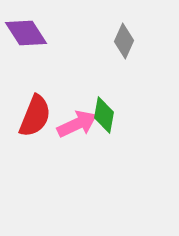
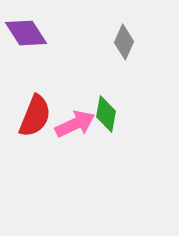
gray diamond: moved 1 px down
green diamond: moved 2 px right, 1 px up
pink arrow: moved 2 px left
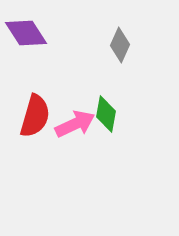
gray diamond: moved 4 px left, 3 px down
red semicircle: rotated 6 degrees counterclockwise
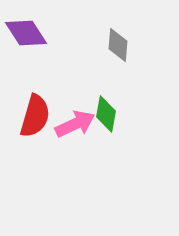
gray diamond: moved 2 px left; rotated 20 degrees counterclockwise
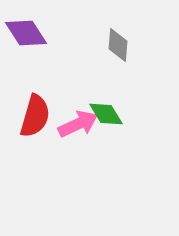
green diamond: rotated 42 degrees counterclockwise
pink arrow: moved 3 px right
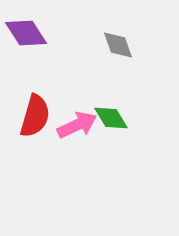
gray diamond: rotated 24 degrees counterclockwise
green diamond: moved 5 px right, 4 px down
pink arrow: moved 1 px left, 1 px down
